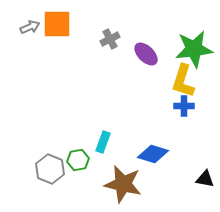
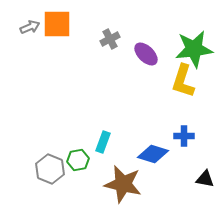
blue cross: moved 30 px down
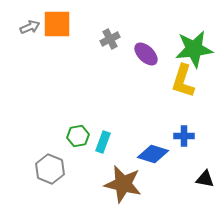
green hexagon: moved 24 px up
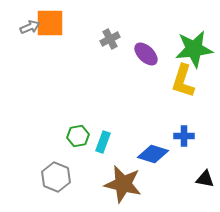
orange square: moved 7 px left, 1 px up
gray hexagon: moved 6 px right, 8 px down
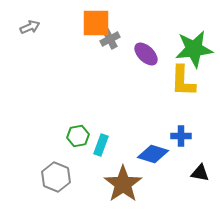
orange square: moved 46 px right
yellow L-shape: rotated 16 degrees counterclockwise
blue cross: moved 3 px left
cyan rectangle: moved 2 px left, 3 px down
black triangle: moved 5 px left, 6 px up
brown star: rotated 24 degrees clockwise
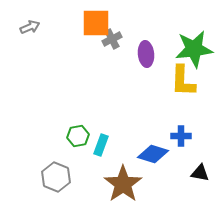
gray cross: moved 2 px right
purple ellipse: rotated 40 degrees clockwise
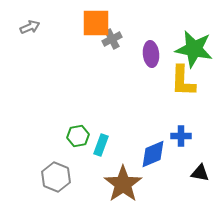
green star: rotated 18 degrees clockwise
purple ellipse: moved 5 px right
blue diamond: rotated 40 degrees counterclockwise
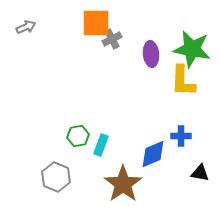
gray arrow: moved 4 px left
green star: moved 2 px left
